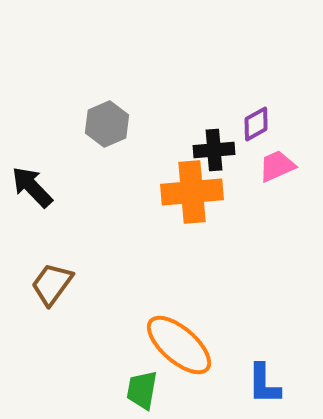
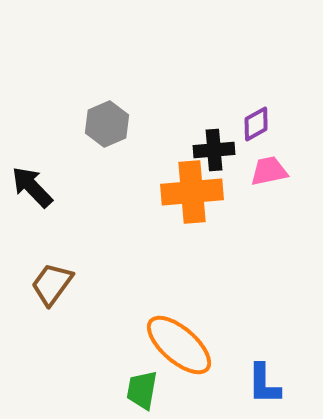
pink trapezoid: moved 8 px left, 5 px down; rotated 12 degrees clockwise
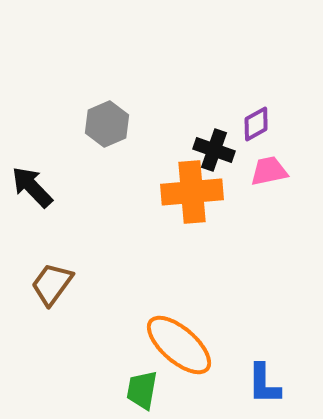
black cross: rotated 24 degrees clockwise
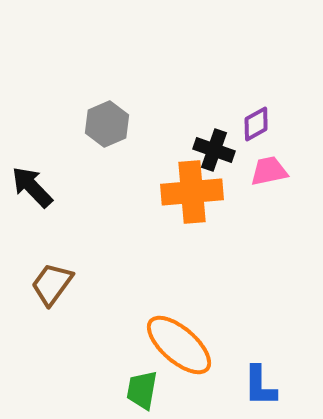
blue L-shape: moved 4 px left, 2 px down
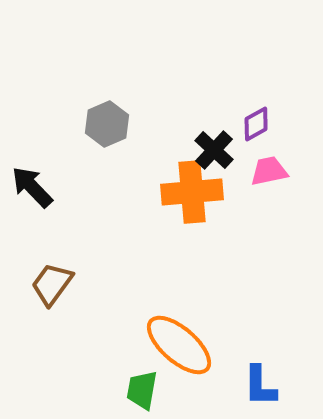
black cross: rotated 24 degrees clockwise
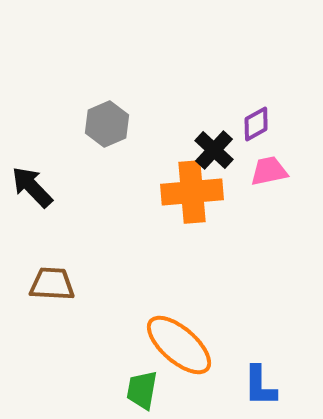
brown trapezoid: rotated 57 degrees clockwise
